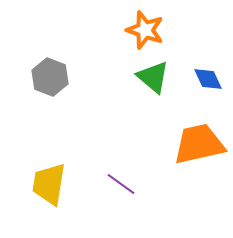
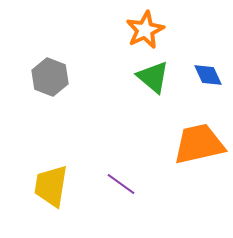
orange star: rotated 27 degrees clockwise
blue diamond: moved 4 px up
yellow trapezoid: moved 2 px right, 2 px down
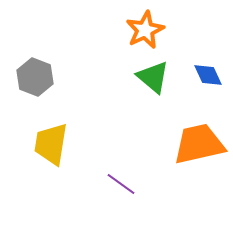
gray hexagon: moved 15 px left
yellow trapezoid: moved 42 px up
